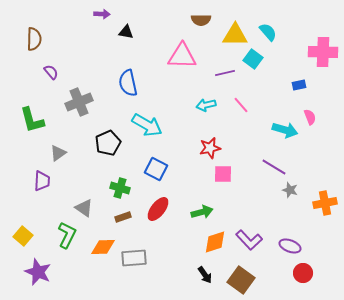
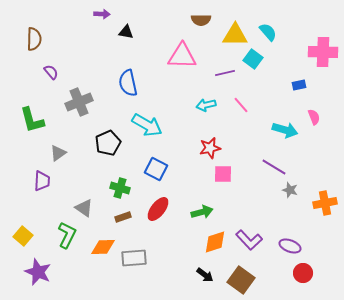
pink semicircle at (310, 117): moved 4 px right
black arrow at (205, 275): rotated 18 degrees counterclockwise
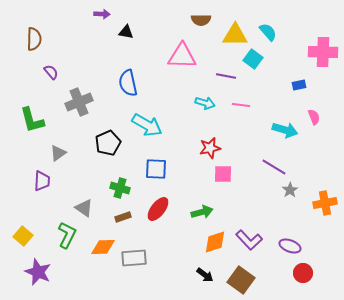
purple line at (225, 73): moved 1 px right, 3 px down; rotated 24 degrees clockwise
cyan arrow at (206, 105): moved 1 px left, 2 px up; rotated 150 degrees counterclockwise
pink line at (241, 105): rotated 42 degrees counterclockwise
blue square at (156, 169): rotated 25 degrees counterclockwise
gray star at (290, 190): rotated 21 degrees clockwise
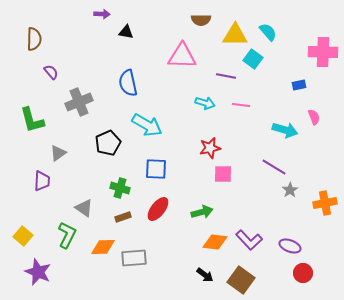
orange diamond at (215, 242): rotated 25 degrees clockwise
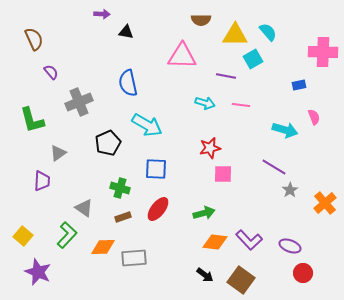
brown semicircle at (34, 39): rotated 25 degrees counterclockwise
cyan square at (253, 59): rotated 24 degrees clockwise
orange cross at (325, 203): rotated 30 degrees counterclockwise
green arrow at (202, 212): moved 2 px right, 1 px down
green L-shape at (67, 235): rotated 16 degrees clockwise
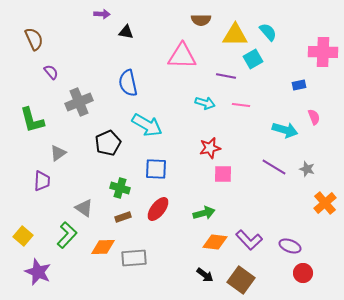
gray star at (290, 190): moved 17 px right, 21 px up; rotated 21 degrees counterclockwise
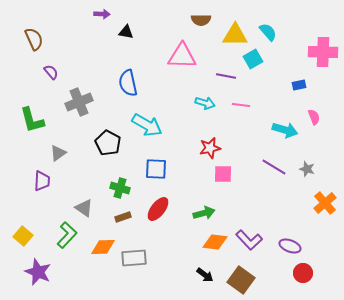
black pentagon at (108, 143): rotated 20 degrees counterclockwise
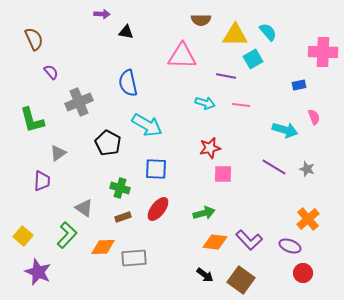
orange cross at (325, 203): moved 17 px left, 16 px down
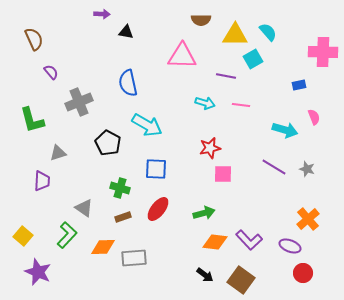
gray triangle at (58, 153): rotated 18 degrees clockwise
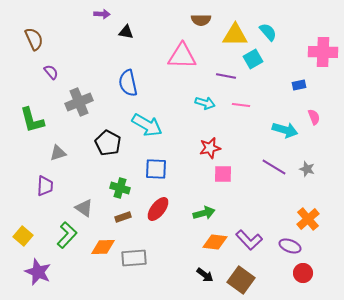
purple trapezoid at (42, 181): moved 3 px right, 5 px down
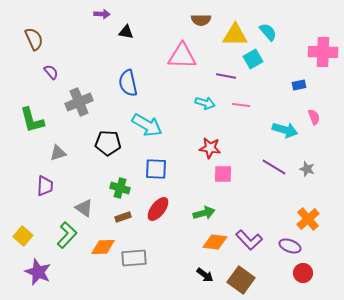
black pentagon at (108, 143): rotated 25 degrees counterclockwise
red star at (210, 148): rotated 20 degrees clockwise
